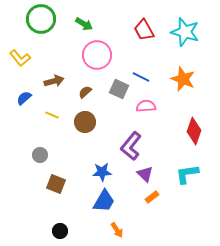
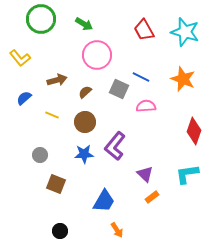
brown arrow: moved 3 px right, 1 px up
purple L-shape: moved 16 px left
blue star: moved 18 px left, 18 px up
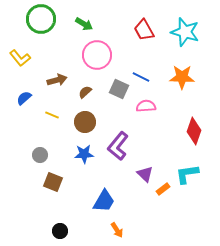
orange star: moved 1 px left, 2 px up; rotated 20 degrees counterclockwise
purple L-shape: moved 3 px right
brown square: moved 3 px left, 2 px up
orange rectangle: moved 11 px right, 8 px up
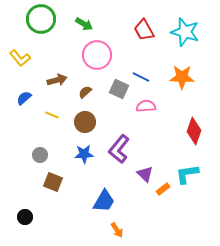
purple L-shape: moved 1 px right, 3 px down
black circle: moved 35 px left, 14 px up
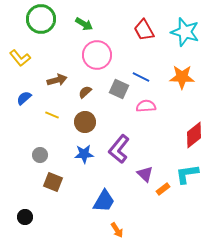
red diamond: moved 4 px down; rotated 32 degrees clockwise
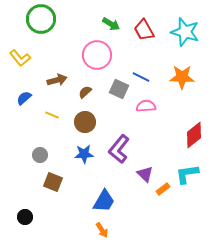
green arrow: moved 27 px right
orange arrow: moved 15 px left
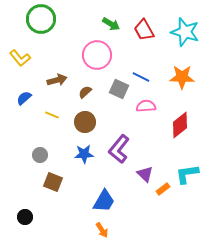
red diamond: moved 14 px left, 10 px up
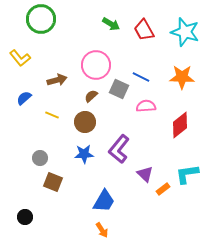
pink circle: moved 1 px left, 10 px down
brown semicircle: moved 6 px right, 4 px down
gray circle: moved 3 px down
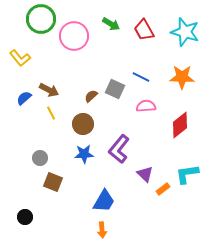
pink circle: moved 22 px left, 29 px up
brown arrow: moved 8 px left, 10 px down; rotated 42 degrees clockwise
gray square: moved 4 px left
yellow line: moved 1 px left, 2 px up; rotated 40 degrees clockwise
brown circle: moved 2 px left, 2 px down
orange arrow: rotated 28 degrees clockwise
